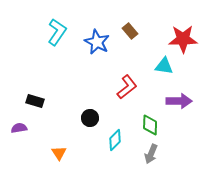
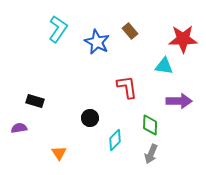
cyan L-shape: moved 1 px right, 3 px up
red L-shape: rotated 60 degrees counterclockwise
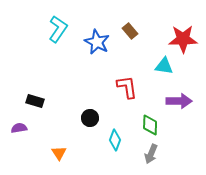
cyan diamond: rotated 25 degrees counterclockwise
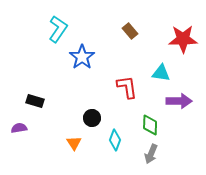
blue star: moved 15 px left, 15 px down; rotated 10 degrees clockwise
cyan triangle: moved 3 px left, 7 px down
black circle: moved 2 px right
orange triangle: moved 15 px right, 10 px up
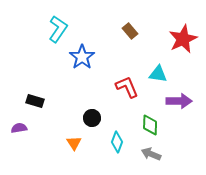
red star: rotated 24 degrees counterclockwise
cyan triangle: moved 3 px left, 1 px down
red L-shape: rotated 15 degrees counterclockwise
cyan diamond: moved 2 px right, 2 px down
gray arrow: rotated 90 degrees clockwise
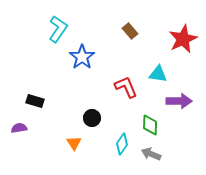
red L-shape: moved 1 px left
cyan diamond: moved 5 px right, 2 px down; rotated 15 degrees clockwise
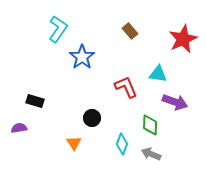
purple arrow: moved 4 px left, 1 px down; rotated 20 degrees clockwise
cyan diamond: rotated 15 degrees counterclockwise
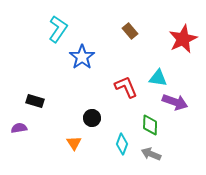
cyan triangle: moved 4 px down
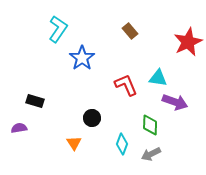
red star: moved 5 px right, 3 px down
blue star: moved 1 px down
red L-shape: moved 2 px up
gray arrow: rotated 48 degrees counterclockwise
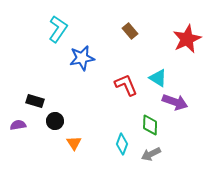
red star: moved 1 px left, 3 px up
blue star: rotated 25 degrees clockwise
cyan triangle: rotated 24 degrees clockwise
black circle: moved 37 px left, 3 px down
purple semicircle: moved 1 px left, 3 px up
